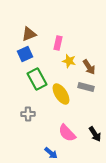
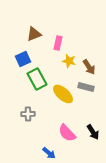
brown triangle: moved 5 px right
blue square: moved 2 px left, 5 px down
yellow ellipse: moved 2 px right; rotated 15 degrees counterclockwise
black arrow: moved 2 px left, 2 px up
blue arrow: moved 2 px left
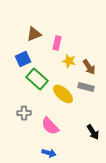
pink rectangle: moved 1 px left
green rectangle: rotated 20 degrees counterclockwise
gray cross: moved 4 px left, 1 px up
pink semicircle: moved 17 px left, 7 px up
blue arrow: rotated 24 degrees counterclockwise
